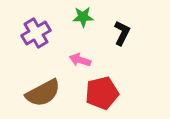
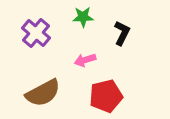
purple cross: rotated 20 degrees counterclockwise
pink arrow: moved 5 px right; rotated 35 degrees counterclockwise
red pentagon: moved 4 px right, 3 px down
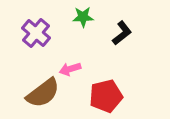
black L-shape: rotated 25 degrees clockwise
pink arrow: moved 15 px left, 9 px down
brown semicircle: rotated 9 degrees counterclockwise
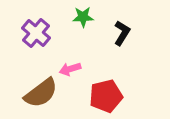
black L-shape: rotated 20 degrees counterclockwise
brown semicircle: moved 2 px left
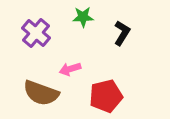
brown semicircle: rotated 57 degrees clockwise
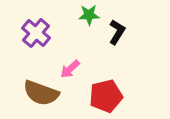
green star: moved 6 px right, 2 px up
black L-shape: moved 5 px left, 1 px up
pink arrow: rotated 25 degrees counterclockwise
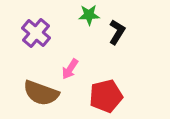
pink arrow: rotated 15 degrees counterclockwise
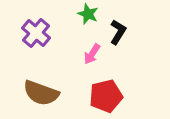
green star: moved 1 px left, 1 px up; rotated 25 degrees clockwise
black L-shape: moved 1 px right
pink arrow: moved 22 px right, 15 px up
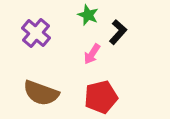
green star: moved 1 px down
black L-shape: rotated 10 degrees clockwise
red pentagon: moved 5 px left, 1 px down
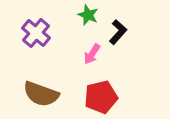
brown semicircle: moved 1 px down
